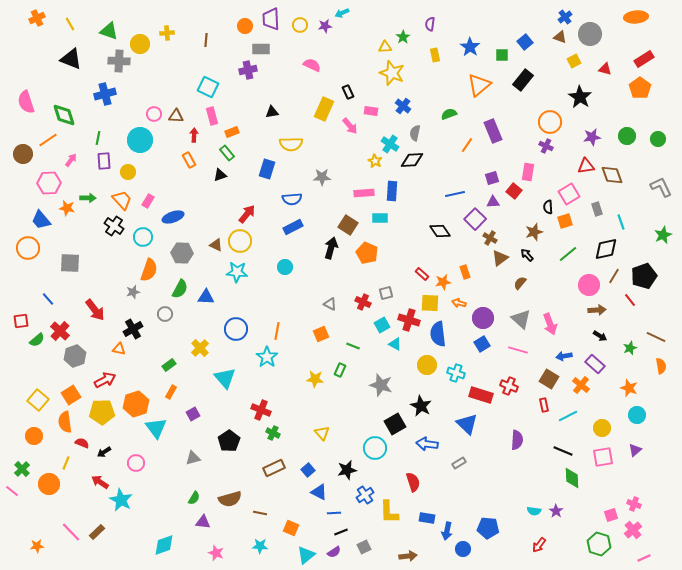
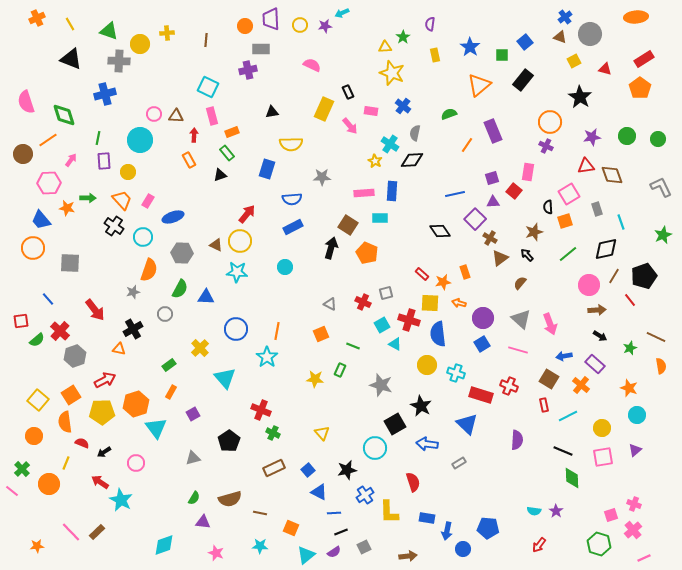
orange circle at (28, 248): moved 5 px right
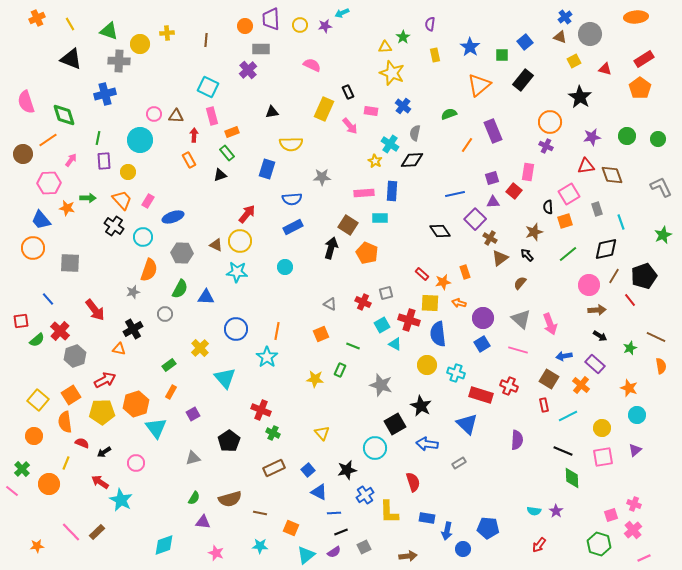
purple cross at (248, 70): rotated 30 degrees counterclockwise
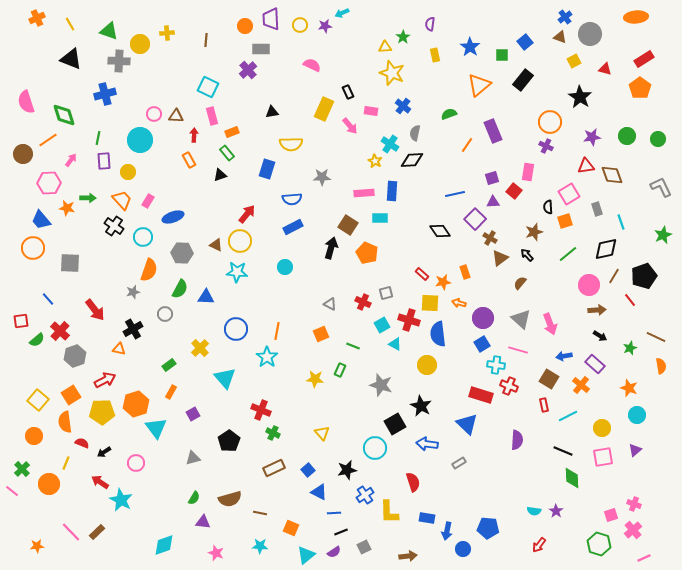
cyan cross at (456, 373): moved 40 px right, 8 px up; rotated 12 degrees counterclockwise
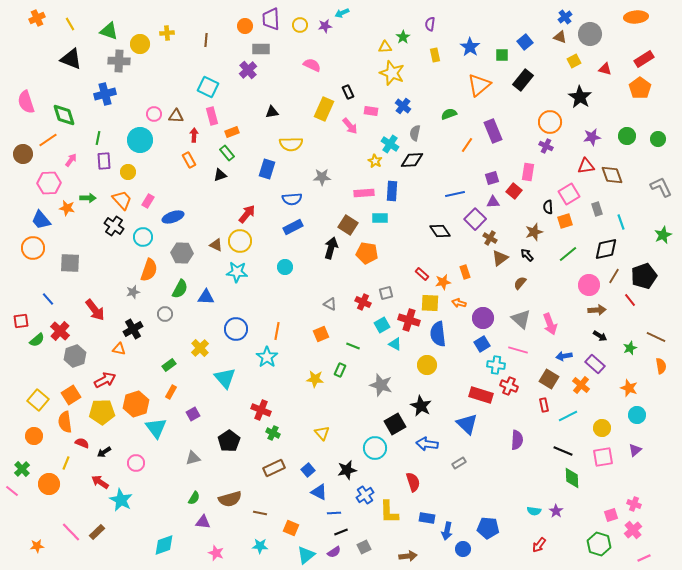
orange pentagon at (367, 253): rotated 15 degrees counterclockwise
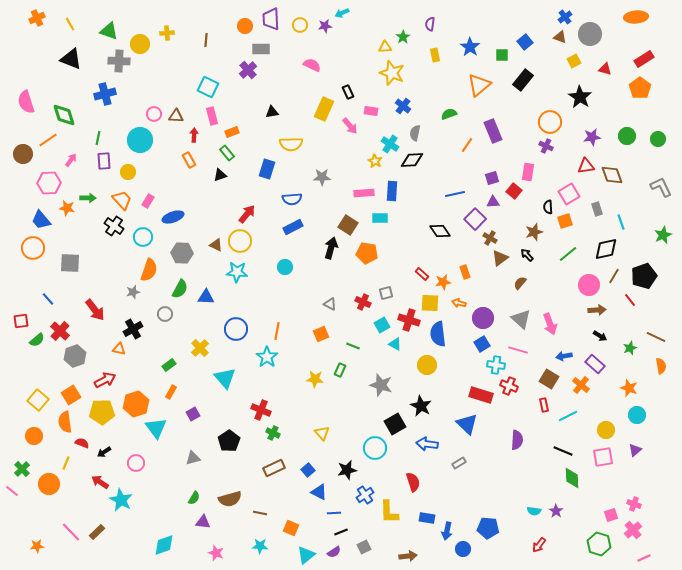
yellow circle at (602, 428): moved 4 px right, 2 px down
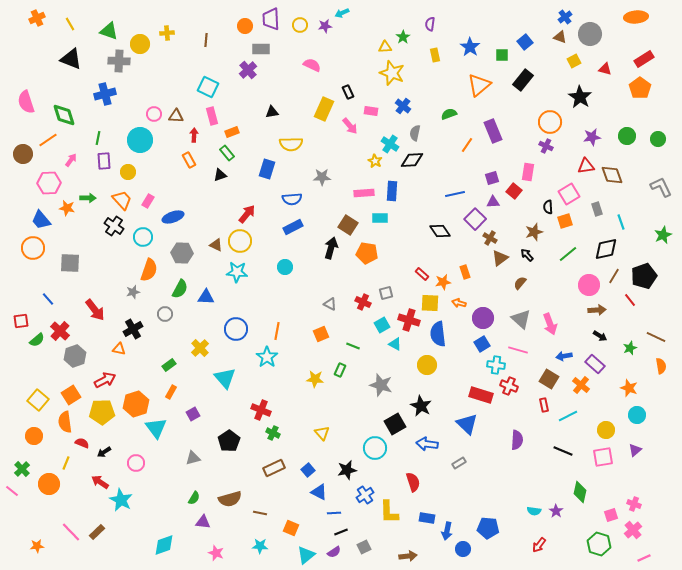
green diamond at (572, 478): moved 8 px right, 14 px down; rotated 15 degrees clockwise
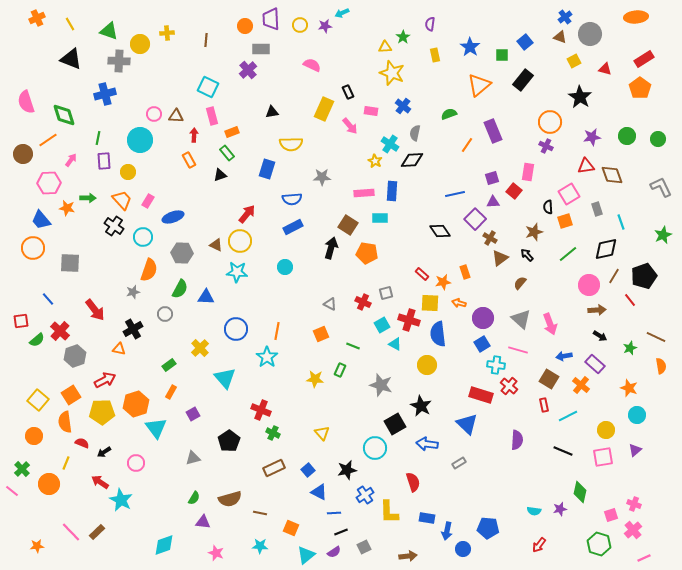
red cross at (509, 386): rotated 18 degrees clockwise
purple star at (556, 511): moved 4 px right, 2 px up; rotated 24 degrees clockwise
